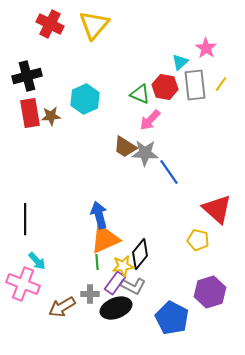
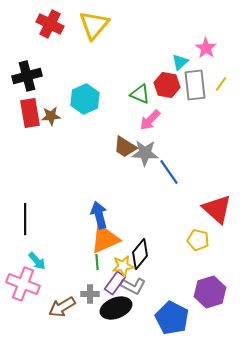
red hexagon: moved 2 px right, 2 px up
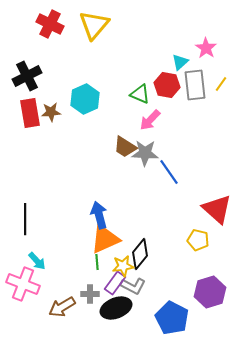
black cross: rotated 12 degrees counterclockwise
brown star: moved 4 px up
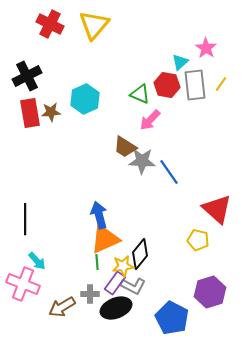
gray star: moved 3 px left, 8 px down
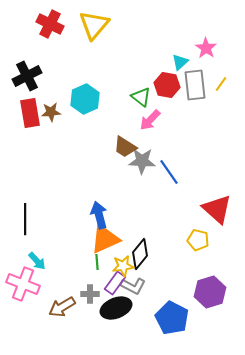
green triangle: moved 1 px right, 3 px down; rotated 15 degrees clockwise
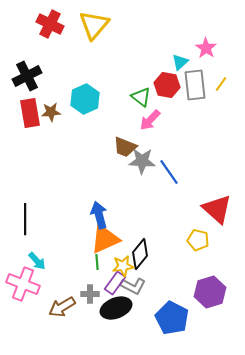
brown trapezoid: rotated 10 degrees counterclockwise
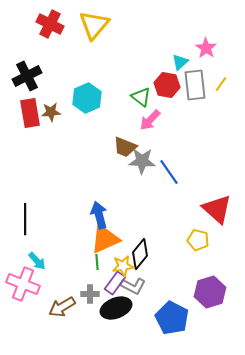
cyan hexagon: moved 2 px right, 1 px up
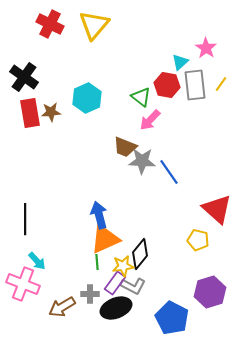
black cross: moved 3 px left, 1 px down; rotated 28 degrees counterclockwise
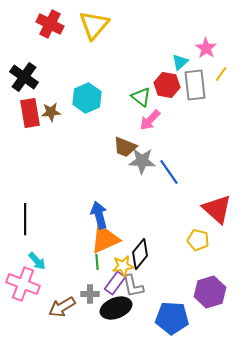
yellow line: moved 10 px up
gray L-shape: rotated 50 degrees clockwise
blue pentagon: rotated 24 degrees counterclockwise
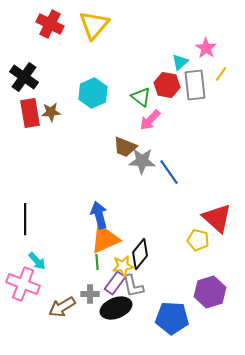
cyan hexagon: moved 6 px right, 5 px up
red triangle: moved 9 px down
